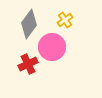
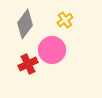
gray diamond: moved 4 px left
pink circle: moved 3 px down
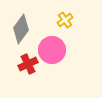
gray diamond: moved 4 px left, 5 px down
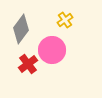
red cross: rotated 12 degrees counterclockwise
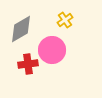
gray diamond: rotated 24 degrees clockwise
red cross: rotated 30 degrees clockwise
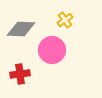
gray diamond: rotated 32 degrees clockwise
red cross: moved 8 px left, 10 px down
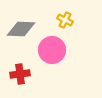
yellow cross: rotated 28 degrees counterclockwise
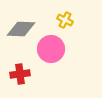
pink circle: moved 1 px left, 1 px up
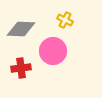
pink circle: moved 2 px right, 2 px down
red cross: moved 1 px right, 6 px up
